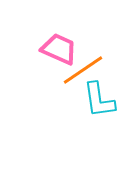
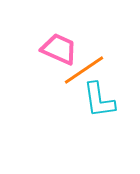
orange line: moved 1 px right
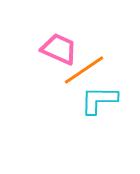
cyan L-shape: rotated 99 degrees clockwise
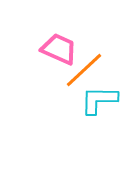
orange line: rotated 9 degrees counterclockwise
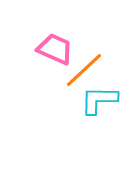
pink trapezoid: moved 4 px left
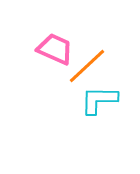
orange line: moved 3 px right, 4 px up
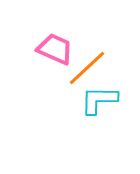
orange line: moved 2 px down
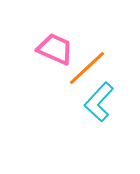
cyan L-shape: moved 2 px down; rotated 48 degrees counterclockwise
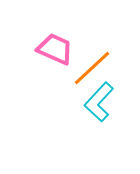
orange line: moved 5 px right
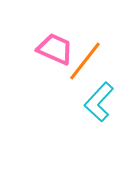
orange line: moved 7 px left, 7 px up; rotated 9 degrees counterclockwise
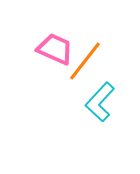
cyan L-shape: moved 1 px right
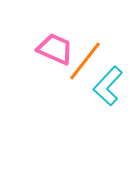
cyan L-shape: moved 8 px right, 16 px up
